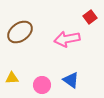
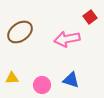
blue triangle: rotated 18 degrees counterclockwise
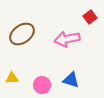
brown ellipse: moved 2 px right, 2 px down
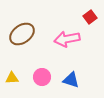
pink circle: moved 8 px up
